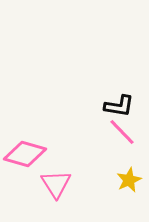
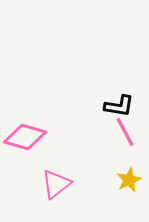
pink line: moved 3 px right; rotated 16 degrees clockwise
pink diamond: moved 17 px up
pink triangle: rotated 24 degrees clockwise
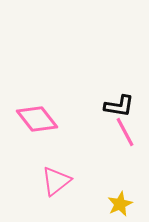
pink diamond: moved 12 px right, 18 px up; rotated 36 degrees clockwise
yellow star: moved 9 px left, 24 px down
pink triangle: moved 3 px up
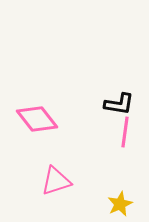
black L-shape: moved 2 px up
pink line: rotated 36 degrees clockwise
pink triangle: rotated 20 degrees clockwise
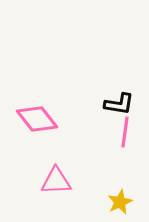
pink triangle: rotated 16 degrees clockwise
yellow star: moved 2 px up
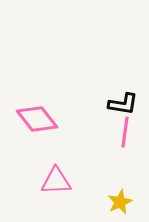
black L-shape: moved 4 px right
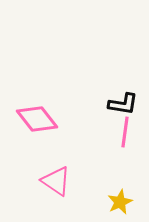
pink triangle: rotated 36 degrees clockwise
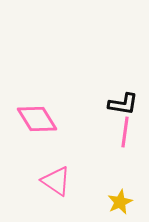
pink diamond: rotated 6 degrees clockwise
